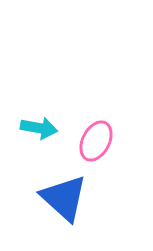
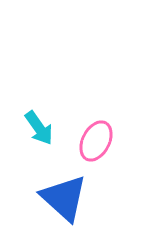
cyan arrow: rotated 45 degrees clockwise
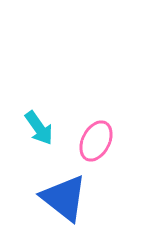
blue triangle: rotated 4 degrees counterclockwise
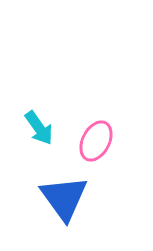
blue triangle: rotated 16 degrees clockwise
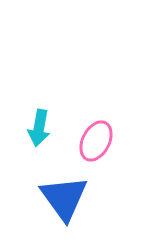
cyan arrow: rotated 45 degrees clockwise
